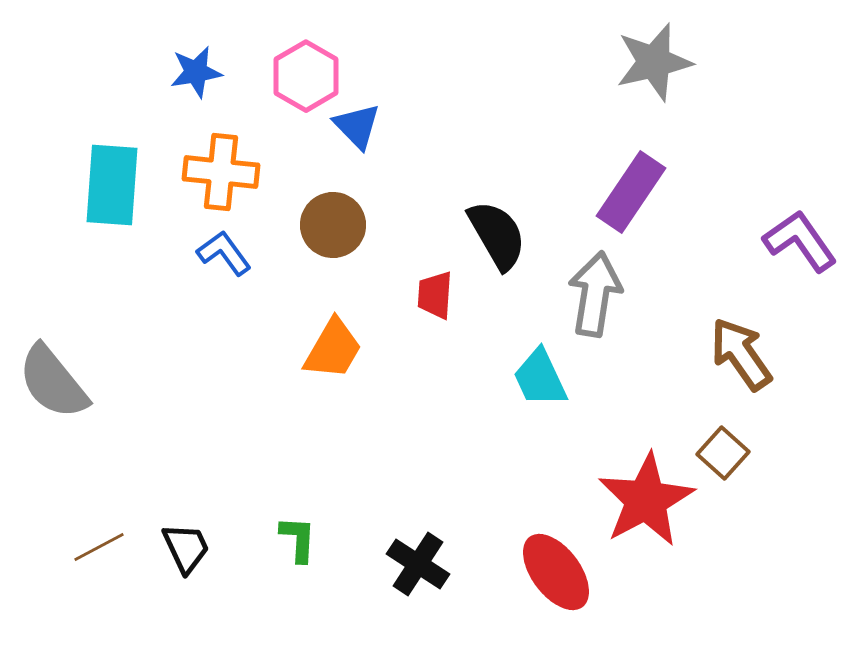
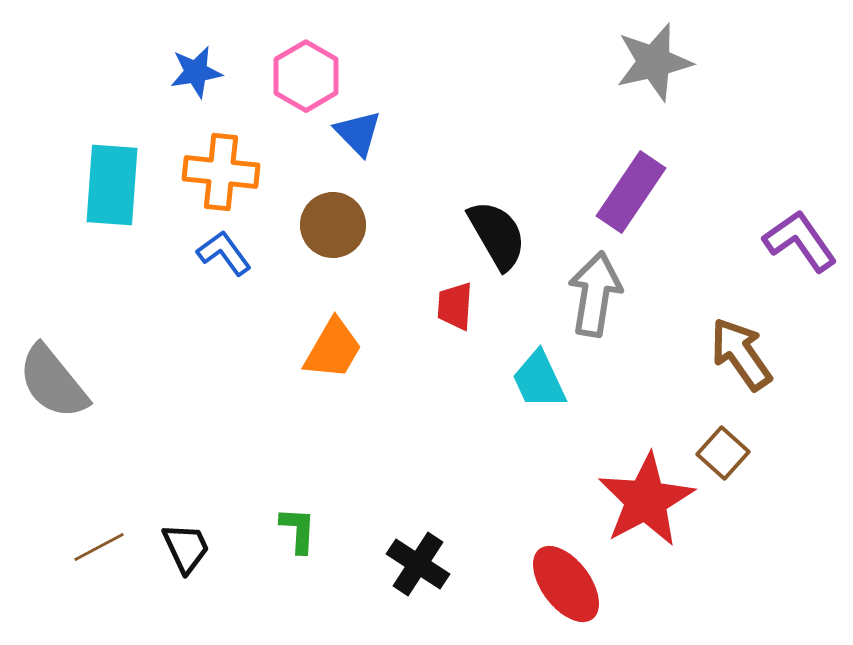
blue triangle: moved 1 px right, 7 px down
red trapezoid: moved 20 px right, 11 px down
cyan trapezoid: moved 1 px left, 2 px down
green L-shape: moved 9 px up
red ellipse: moved 10 px right, 12 px down
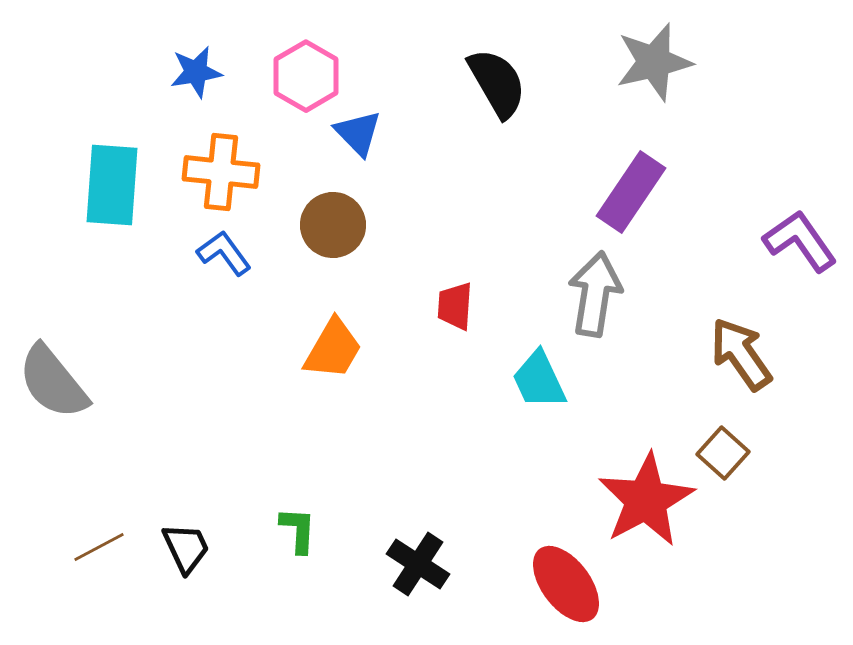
black semicircle: moved 152 px up
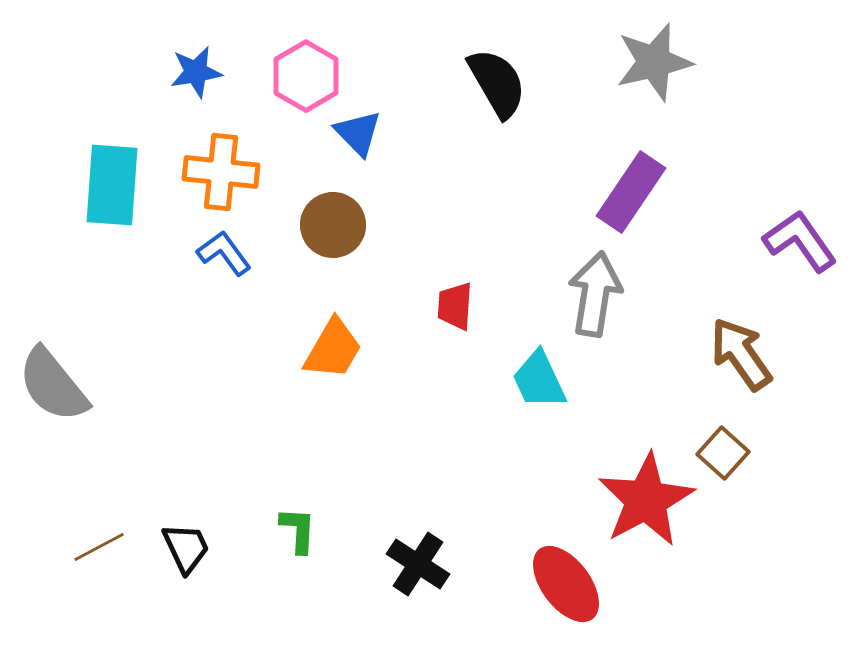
gray semicircle: moved 3 px down
